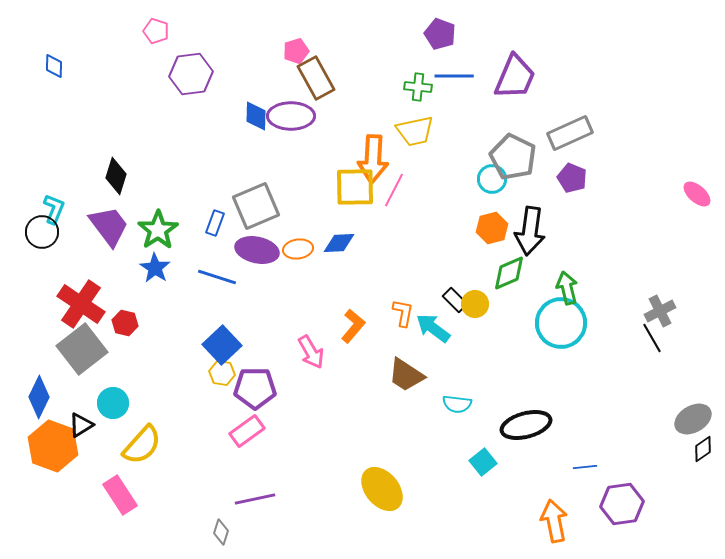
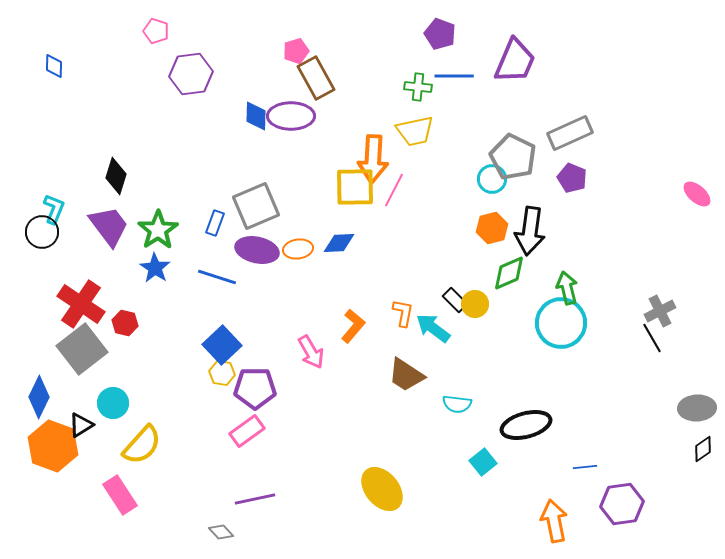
purple trapezoid at (515, 77): moved 16 px up
gray ellipse at (693, 419): moved 4 px right, 11 px up; rotated 27 degrees clockwise
gray diamond at (221, 532): rotated 60 degrees counterclockwise
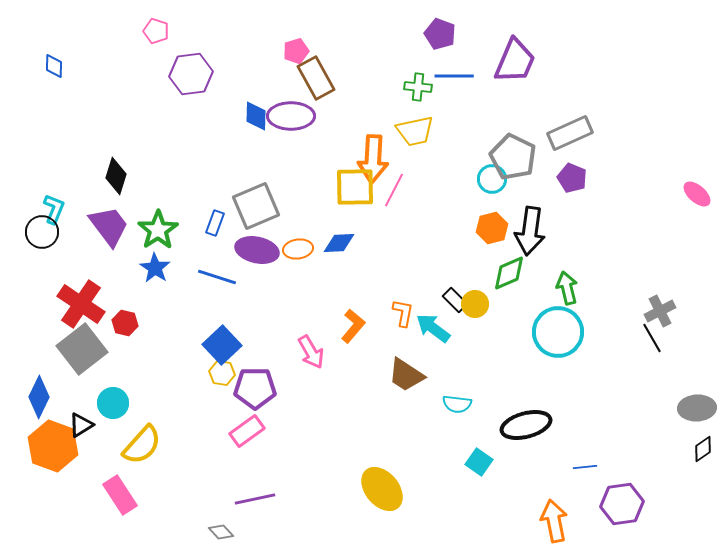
cyan circle at (561, 323): moved 3 px left, 9 px down
cyan square at (483, 462): moved 4 px left; rotated 16 degrees counterclockwise
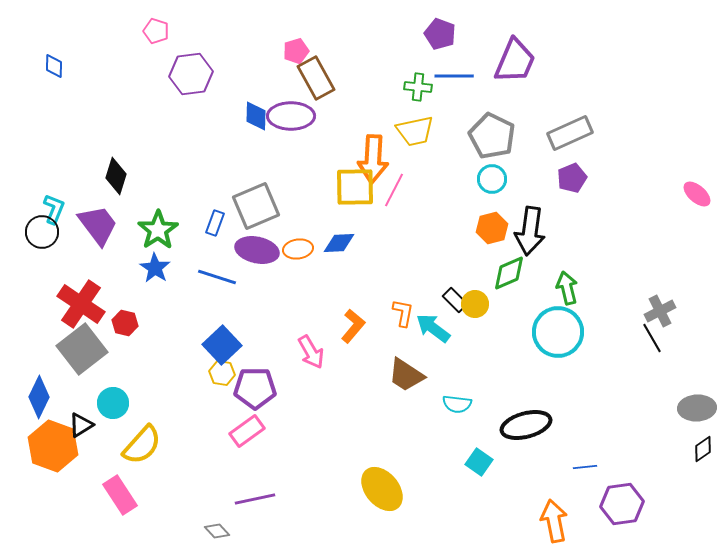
gray pentagon at (513, 157): moved 21 px left, 21 px up
purple pentagon at (572, 178): rotated 28 degrees clockwise
purple trapezoid at (109, 226): moved 11 px left, 1 px up
gray diamond at (221, 532): moved 4 px left, 1 px up
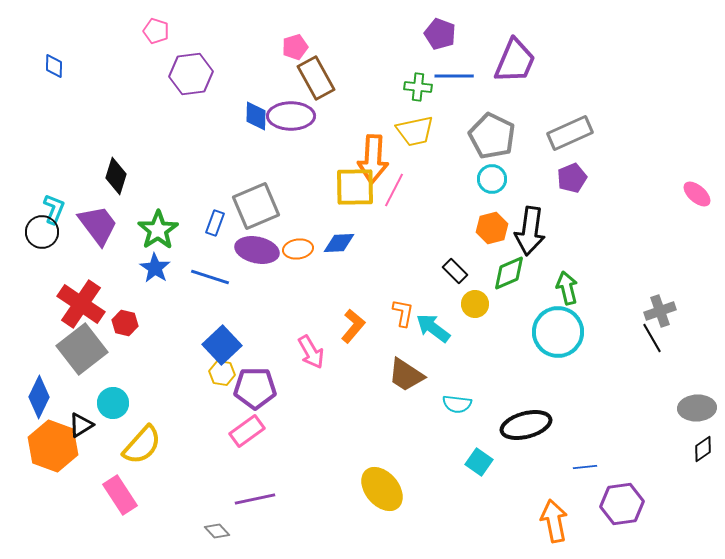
pink pentagon at (296, 51): moved 1 px left, 4 px up
blue line at (217, 277): moved 7 px left
black rectangle at (455, 300): moved 29 px up
gray cross at (660, 311): rotated 8 degrees clockwise
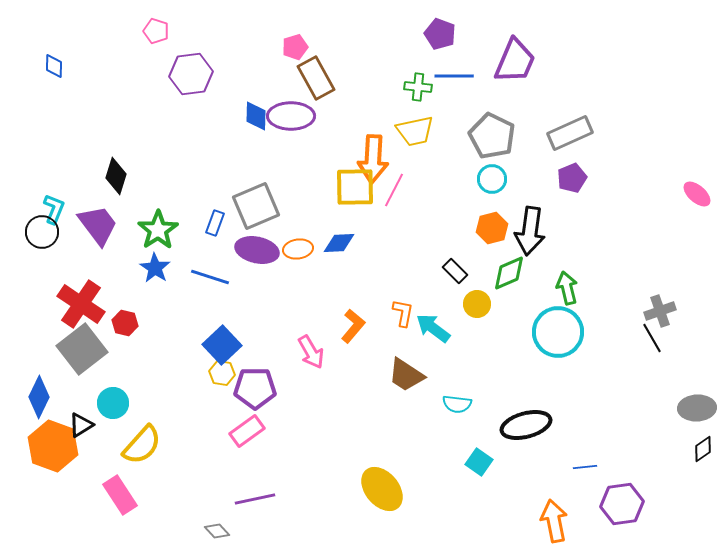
yellow circle at (475, 304): moved 2 px right
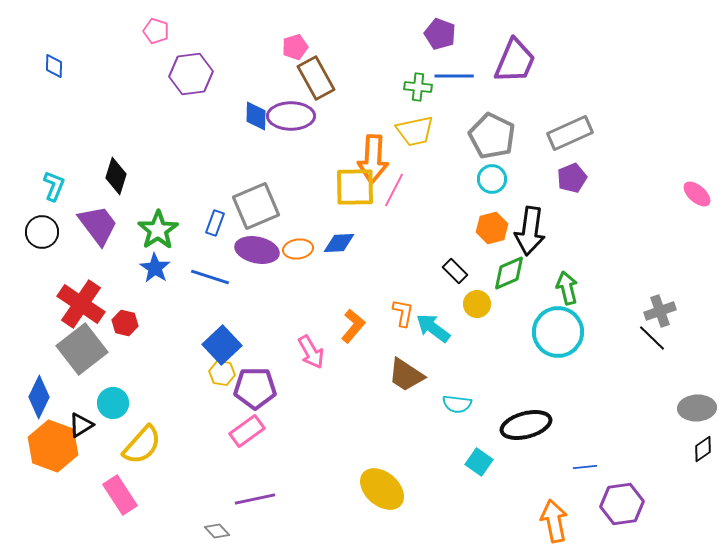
cyan L-shape at (54, 209): moved 23 px up
black line at (652, 338): rotated 16 degrees counterclockwise
yellow ellipse at (382, 489): rotated 9 degrees counterclockwise
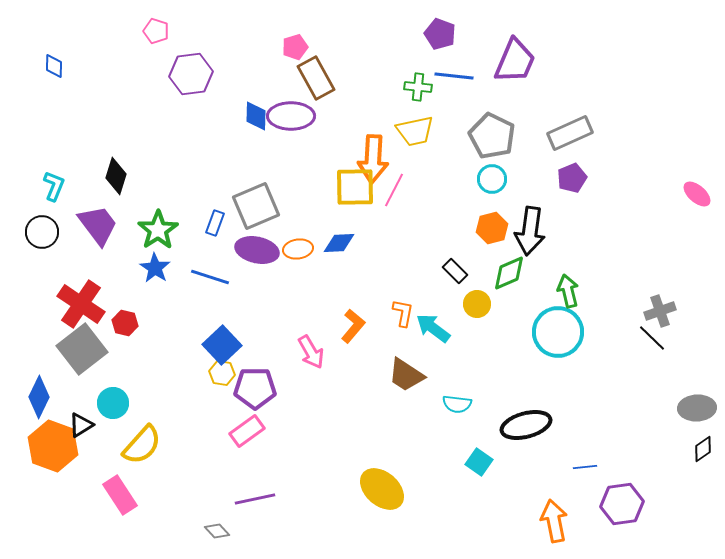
blue line at (454, 76): rotated 6 degrees clockwise
green arrow at (567, 288): moved 1 px right, 3 px down
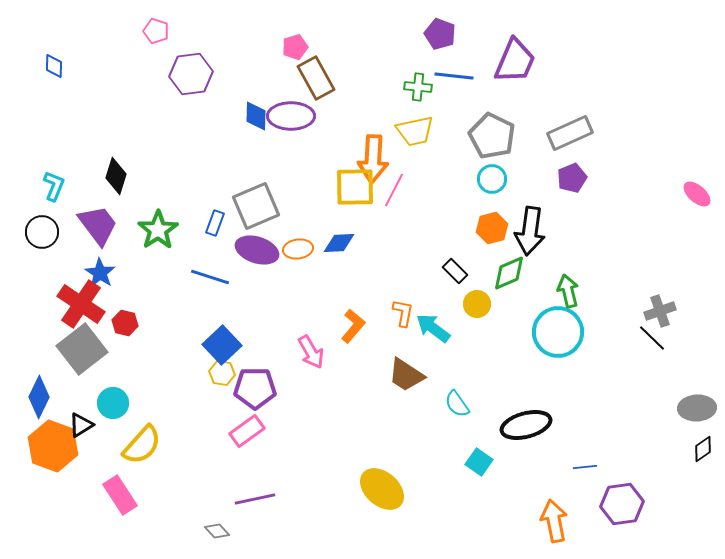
purple ellipse at (257, 250): rotated 6 degrees clockwise
blue star at (155, 268): moved 55 px left, 5 px down
cyan semicircle at (457, 404): rotated 48 degrees clockwise
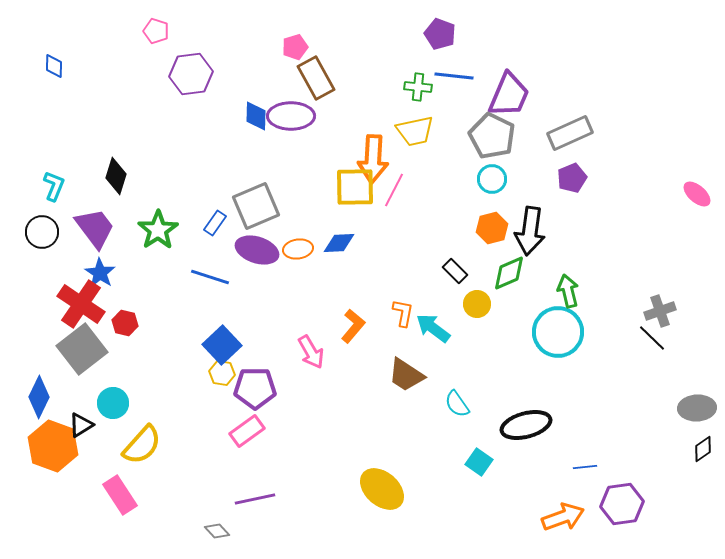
purple trapezoid at (515, 61): moved 6 px left, 34 px down
blue rectangle at (215, 223): rotated 15 degrees clockwise
purple trapezoid at (98, 225): moved 3 px left, 3 px down
orange arrow at (554, 521): moved 9 px right, 4 px up; rotated 81 degrees clockwise
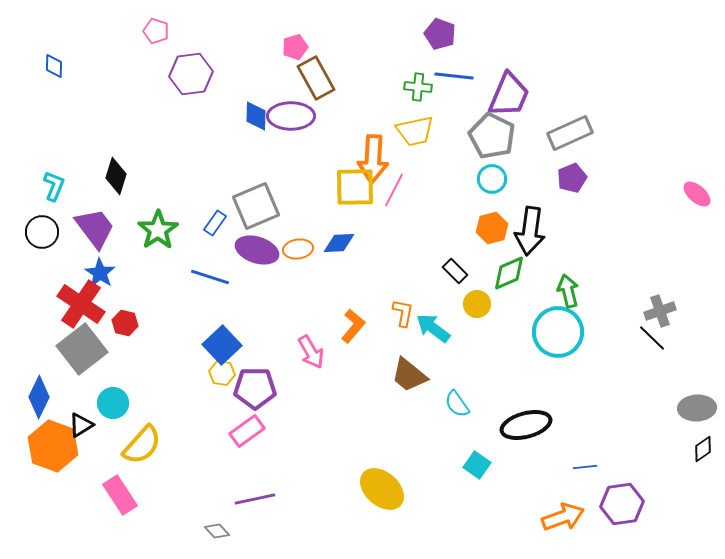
brown trapezoid at (406, 375): moved 3 px right; rotated 6 degrees clockwise
cyan square at (479, 462): moved 2 px left, 3 px down
